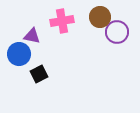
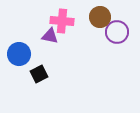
pink cross: rotated 15 degrees clockwise
purple triangle: moved 18 px right
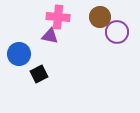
pink cross: moved 4 px left, 4 px up
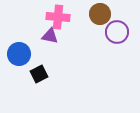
brown circle: moved 3 px up
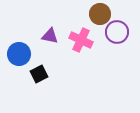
pink cross: moved 23 px right, 23 px down; rotated 20 degrees clockwise
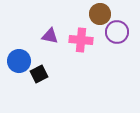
pink cross: rotated 20 degrees counterclockwise
blue circle: moved 7 px down
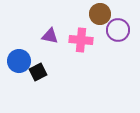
purple circle: moved 1 px right, 2 px up
black square: moved 1 px left, 2 px up
